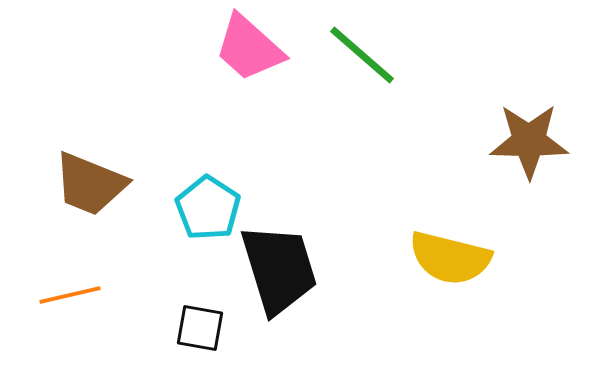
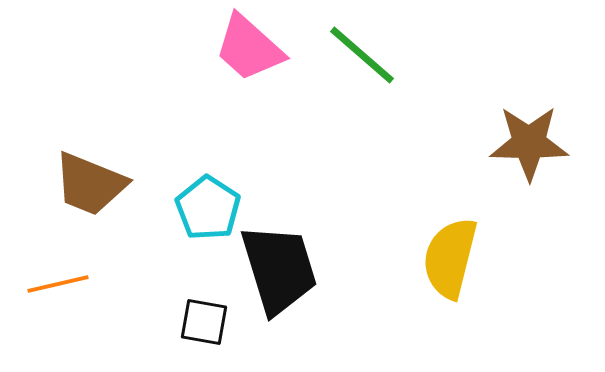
brown star: moved 2 px down
yellow semicircle: rotated 90 degrees clockwise
orange line: moved 12 px left, 11 px up
black square: moved 4 px right, 6 px up
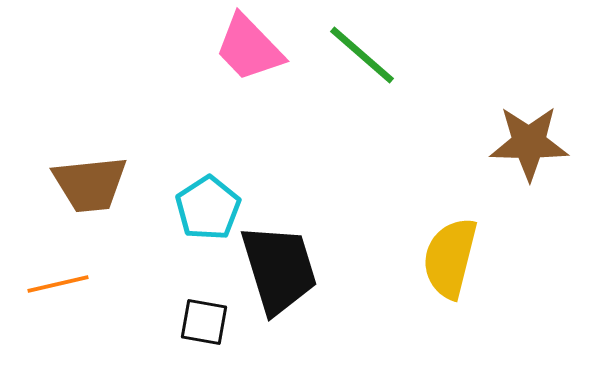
pink trapezoid: rotated 4 degrees clockwise
brown trapezoid: rotated 28 degrees counterclockwise
cyan pentagon: rotated 6 degrees clockwise
